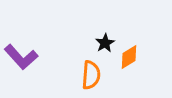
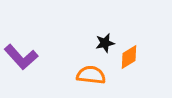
black star: rotated 18 degrees clockwise
orange semicircle: rotated 88 degrees counterclockwise
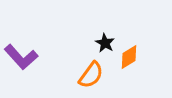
black star: rotated 30 degrees counterclockwise
orange semicircle: rotated 120 degrees clockwise
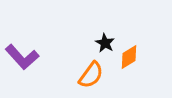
purple L-shape: moved 1 px right
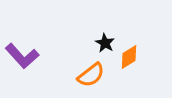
purple L-shape: moved 1 px up
orange semicircle: rotated 16 degrees clockwise
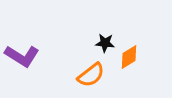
black star: rotated 24 degrees counterclockwise
purple L-shape: rotated 16 degrees counterclockwise
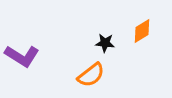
orange diamond: moved 13 px right, 26 px up
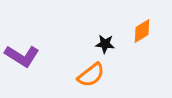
black star: moved 1 px down
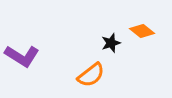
orange diamond: rotated 70 degrees clockwise
black star: moved 6 px right, 1 px up; rotated 24 degrees counterclockwise
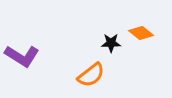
orange diamond: moved 1 px left, 2 px down
black star: rotated 18 degrees clockwise
